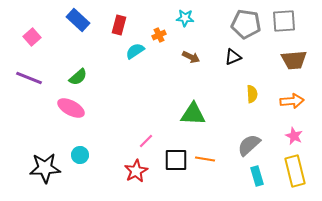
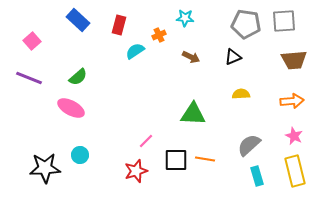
pink square: moved 4 px down
yellow semicircle: moved 11 px left; rotated 90 degrees counterclockwise
red star: rotated 10 degrees clockwise
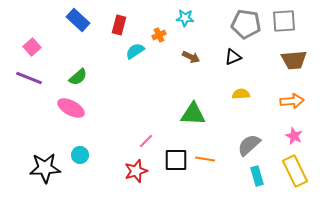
pink square: moved 6 px down
yellow rectangle: rotated 12 degrees counterclockwise
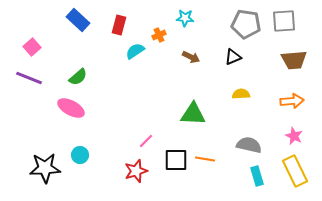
gray semicircle: rotated 55 degrees clockwise
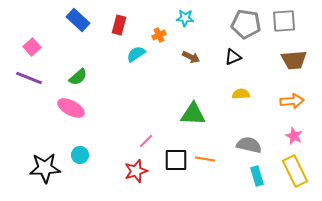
cyan semicircle: moved 1 px right, 3 px down
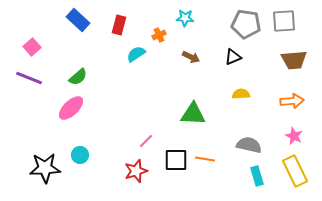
pink ellipse: rotated 72 degrees counterclockwise
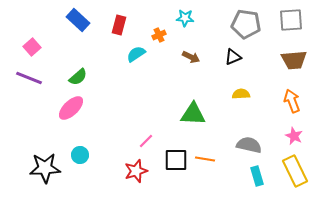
gray square: moved 7 px right, 1 px up
orange arrow: rotated 105 degrees counterclockwise
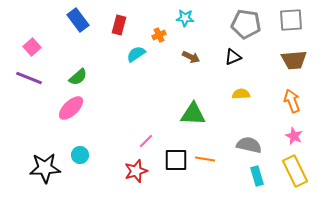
blue rectangle: rotated 10 degrees clockwise
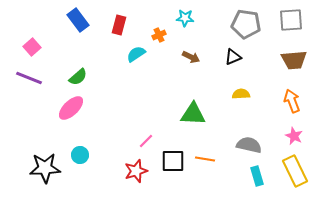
black square: moved 3 px left, 1 px down
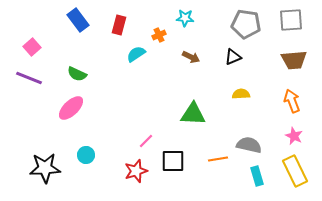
green semicircle: moved 1 px left, 3 px up; rotated 66 degrees clockwise
cyan circle: moved 6 px right
orange line: moved 13 px right; rotated 18 degrees counterclockwise
